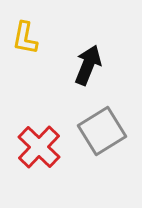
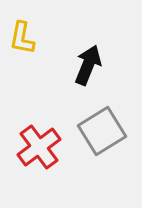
yellow L-shape: moved 3 px left
red cross: rotated 9 degrees clockwise
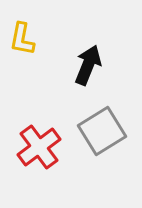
yellow L-shape: moved 1 px down
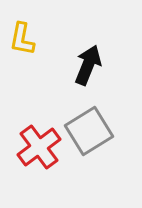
gray square: moved 13 px left
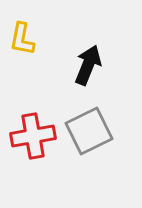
gray square: rotated 6 degrees clockwise
red cross: moved 6 px left, 11 px up; rotated 27 degrees clockwise
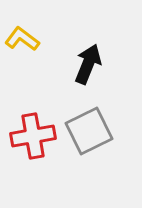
yellow L-shape: rotated 116 degrees clockwise
black arrow: moved 1 px up
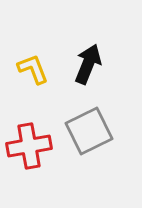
yellow L-shape: moved 11 px right, 30 px down; rotated 32 degrees clockwise
red cross: moved 4 px left, 10 px down
